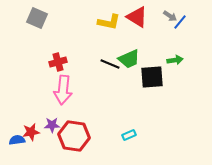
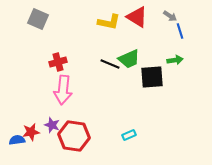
gray square: moved 1 px right, 1 px down
blue line: moved 9 px down; rotated 56 degrees counterclockwise
purple star: rotated 21 degrees clockwise
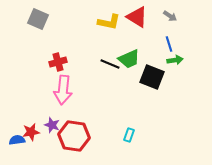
blue line: moved 11 px left, 13 px down
black square: rotated 25 degrees clockwise
cyan rectangle: rotated 48 degrees counterclockwise
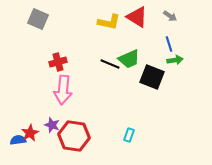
red star: moved 1 px left, 1 px down; rotated 18 degrees counterclockwise
blue semicircle: moved 1 px right
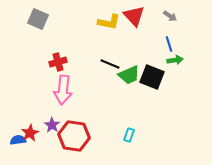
red triangle: moved 3 px left, 1 px up; rotated 15 degrees clockwise
green trapezoid: moved 16 px down
purple star: rotated 14 degrees clockwise
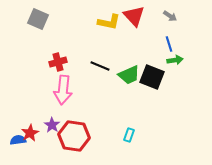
black line: moved 10 px left, 2 px down
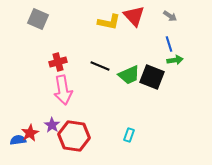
pink arrow: rotated 16 degrees counterclockwise
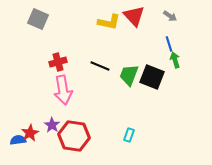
green arrow: rotated 98 degrees counterclockwise
green trapezoid: rotated 135 degrees clockwise
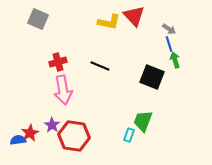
gray arrow: moved 1 px left, 13 px down
green trapezoid: moved 14 px right, 46 px down
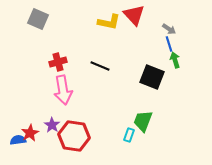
red triangle: moved 1 px up
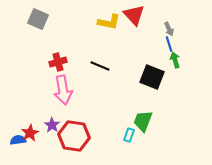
gray arrow: rotated 32 degrees clockwise
